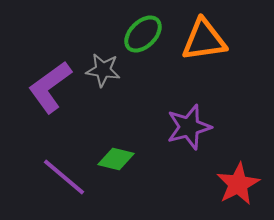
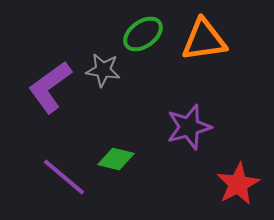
green ellipse: rotated 9 degrees clockwise
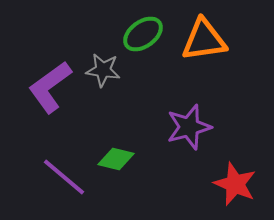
red star: moved 3 px left; rotated 21 degrees counterclockwise
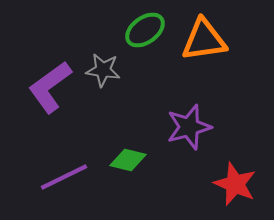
green ellipse: moved 2 px right, 4 px up
green diamond: moved 12 px right, 1 px down
purple line: rotated 66 degrees counterclockwise
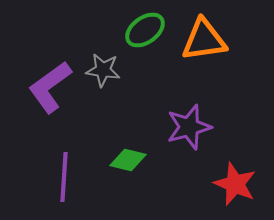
purple line: rotated 60 degrees counterclockwise
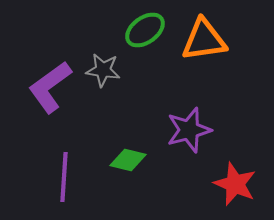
purple star: moved 3 px down
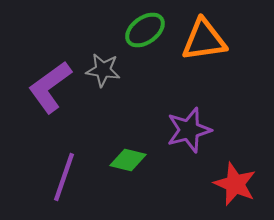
purple line: rotated 15 degrees clockwise
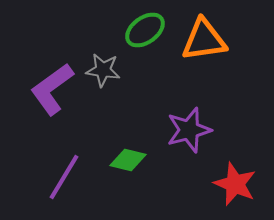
purple L-shape: moved 2 px right, 2 px down
purple line: rotated 12 degrees clockwise
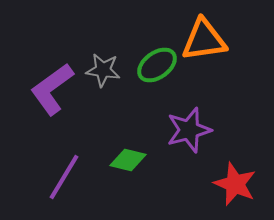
green ellipse: moved 12 px right, 35 px down
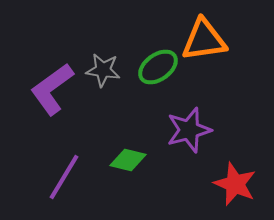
green ellipse: moved 1 px right, 2 px down
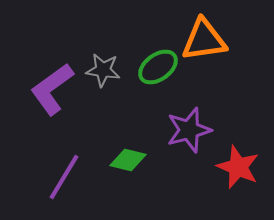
red star: moved 3 px right, 17 px up
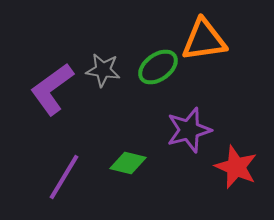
green diamond: moved 3 px down
red star: moved 2 px left
